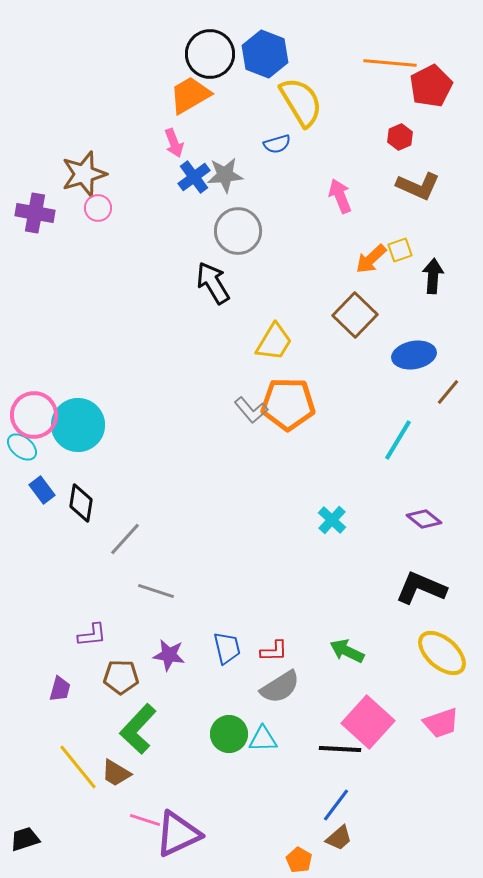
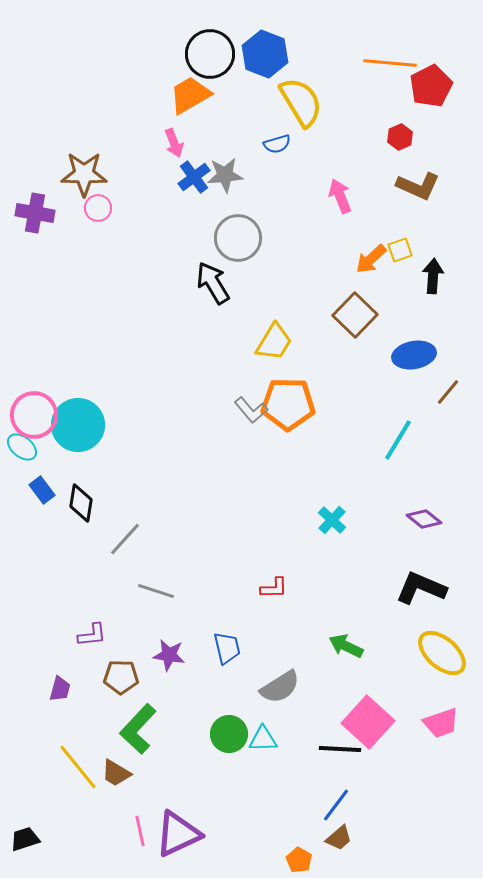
brown star at (84, 174): rotated 18 degrees clockwise
gray circle at (238, 231): moved 7 px down
red L-shape at (274, 651): moved 63 px up
green arrow at (347, 651): moved 1 px left, 5 px up
pink line at (145, 820): moved 5 px left, 11 px down; rotated 60 degrees clockwise
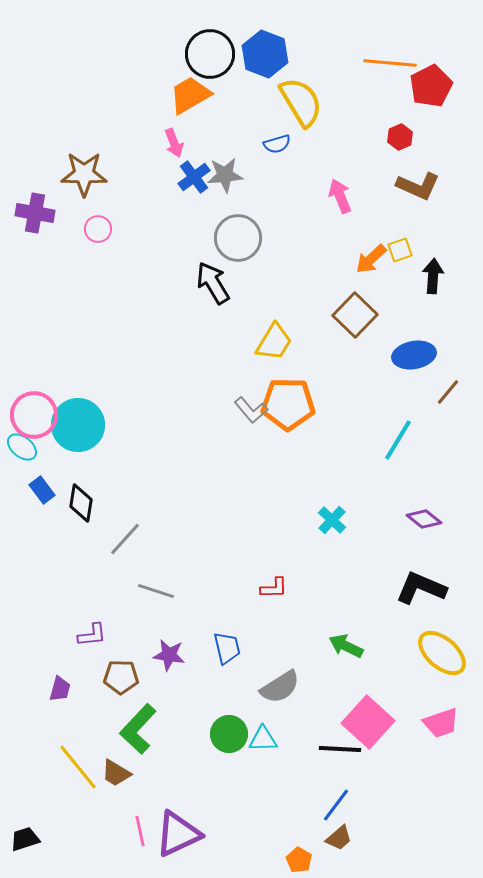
pink circle at (98, 208): moved 21 px down
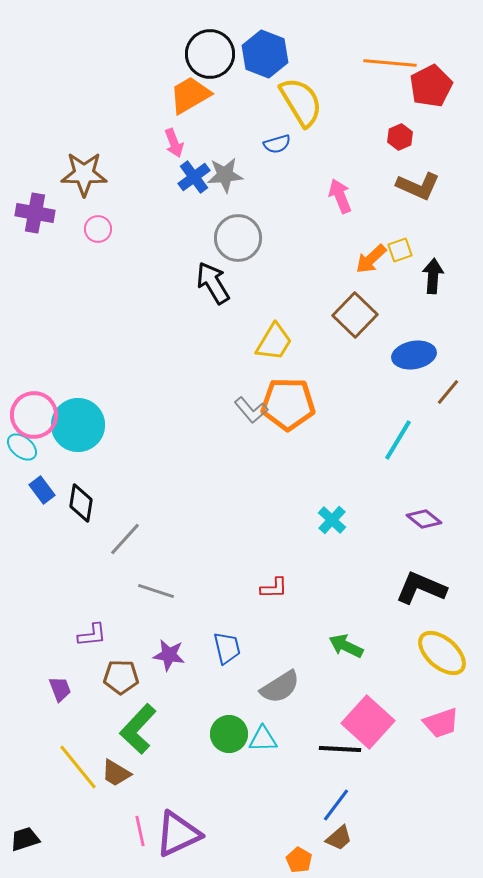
purple trapezoid at (60, 689): rotated 36 degrees counterclockwise
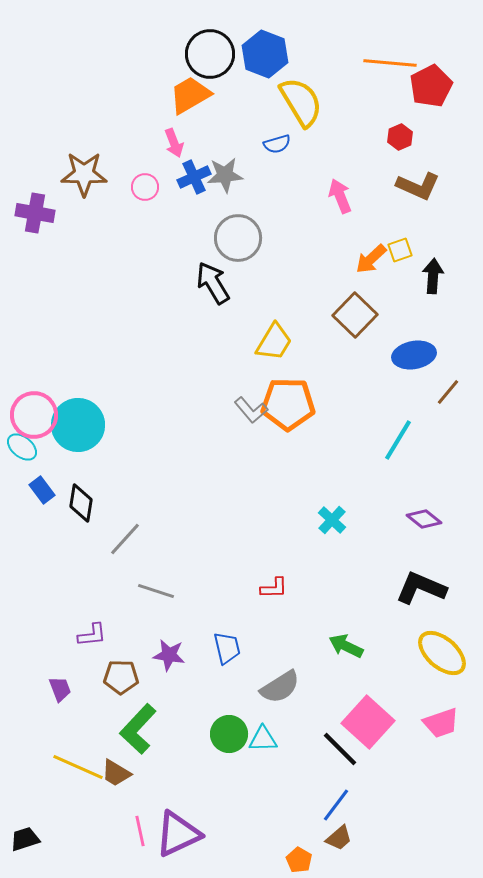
blue cross at (194, 177): rotated 12 degrees clockwise
pink circle at (98, 229): moved 47 px right, 42 px up
black line at (340, 749): rotated 42 degrees clockwise
yellow line at (78, 767): rotated 27 degrees counterclockwise
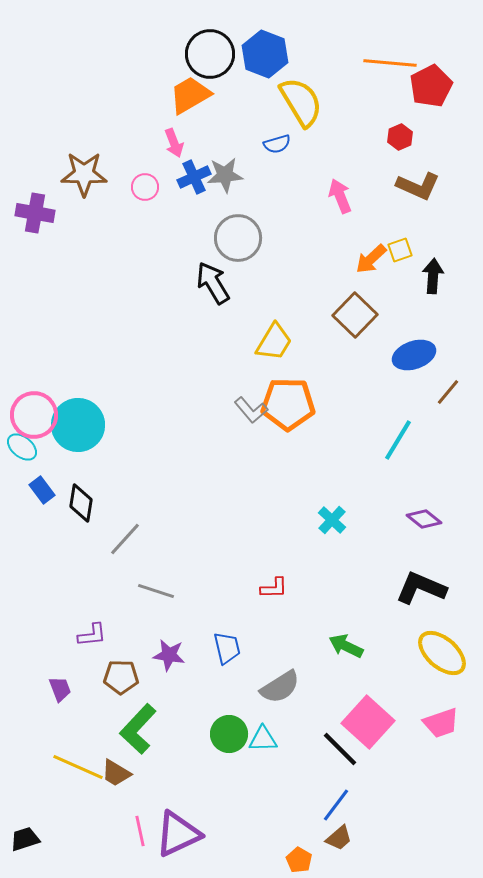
blue ellipse at (414, 355): rotated 9 degrees counterclockwise
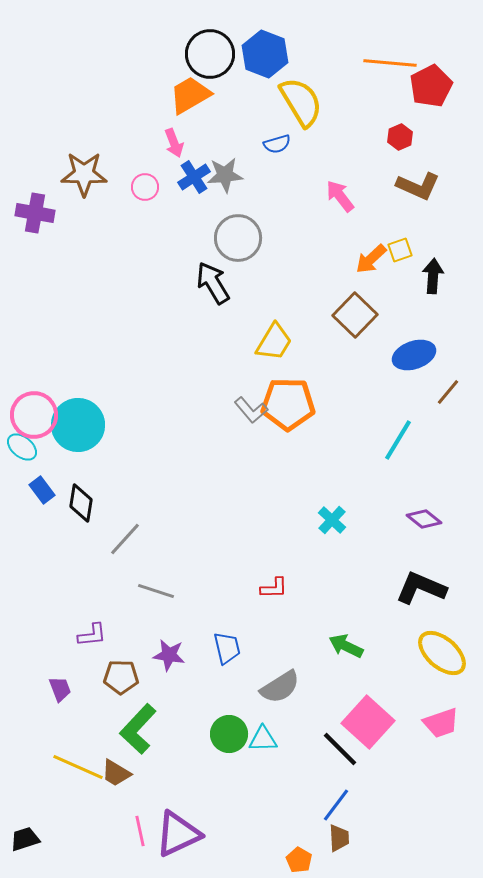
blue cross at (194, 177): rotated 8 degrees counterclockwise
pink arrow at (340, 196): rotated 16 degrees counterclockwise
brown trapezoid at (339, 838): rotated 52 degrees counterclockwise
